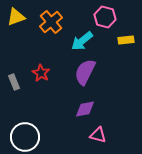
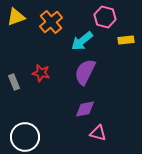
red star: rotated 18 degrees counterclockwise
pink triangle: moved 2 px up
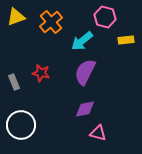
white circle: moved 4 px left, 12 px up
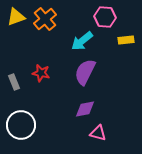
pink hexagon: rotated 10 degrees counterclockwise
orange cross: moved 6 px left, 3 px up
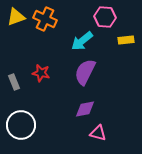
orange cross: rotated 25 degrees counterclockwise
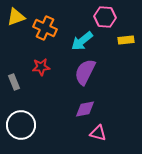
orange cross: moved 9 px down
red star: moved 6 px up; rotated 18 degrees counterclockwise
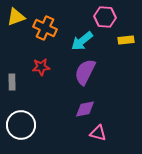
gray rectangle: moved 2 px left; rotated 21 degrees clockwise
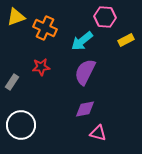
yellow rectangle: rotated 21 degrees counterclockwise
gray rectangle: rotated 35 degrees clockwise
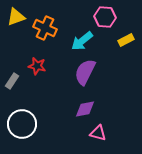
red star: moved 4 px left, 1 px up; rotated 18 degrees clockwise
gray rectangle: moved 1 px up
white circle: moved 1 px right, 1 px up
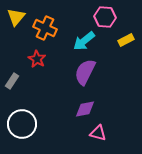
yellow triangle: rotated 30 degrees counterclockwise
cyan arrow: moved 2 px right
red star: moved 7 px up; rotated 18 degrees clockwise
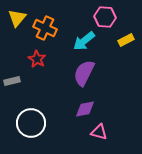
yellow triangle: moved 1 px right, 1 px down
purple semicircle: moved 1 px left, 1 px down
gray rectangle: rotated 42 degrees clockwise
white circle: moved 9 px right, 1 px up
pink triangle: moved 1 px right, 1 px up
